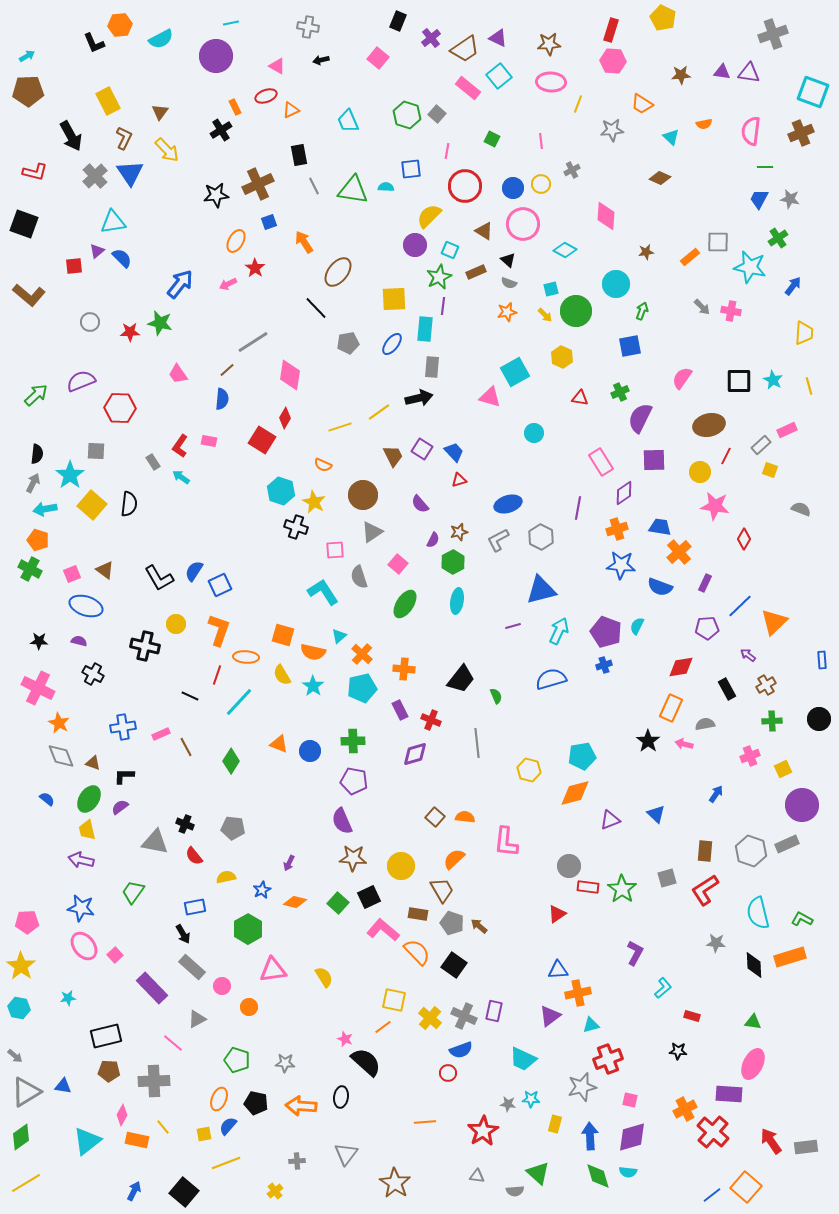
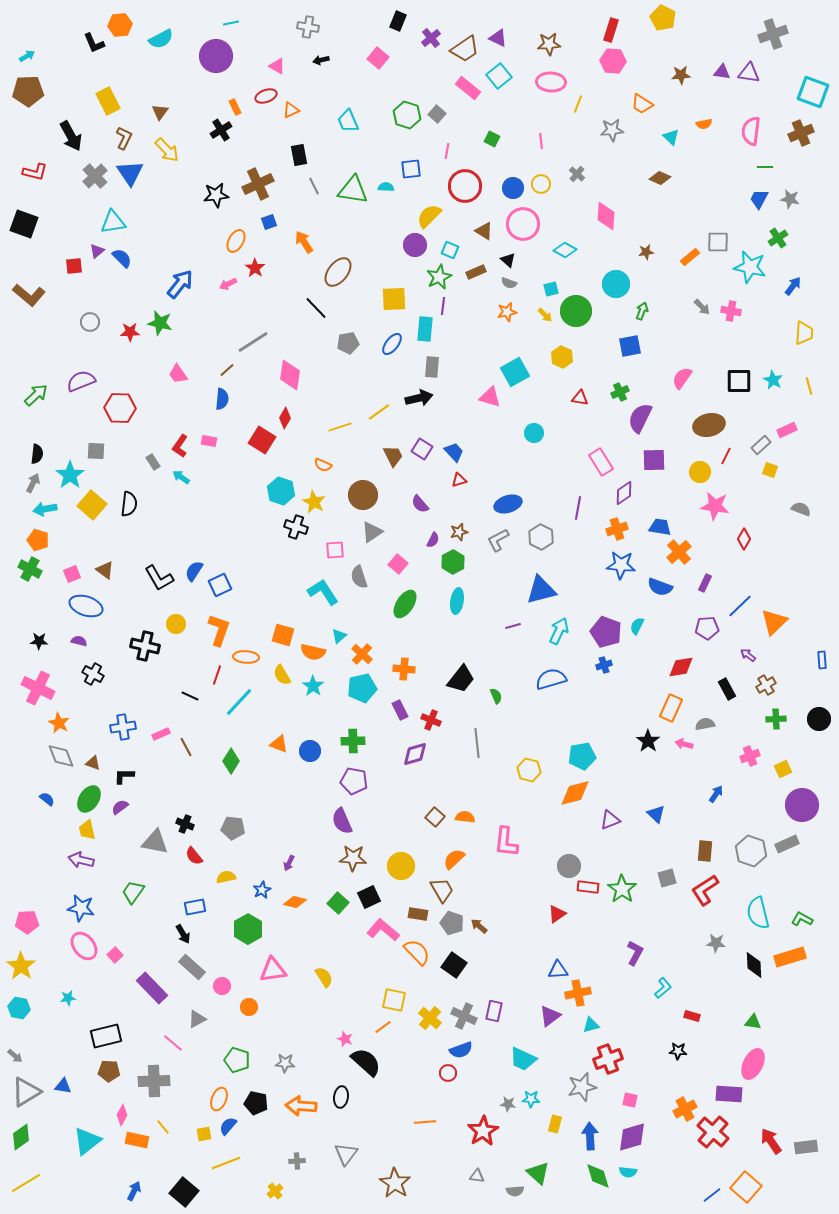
gray cross at (572, 170): moved 5 px right, 4 px down; rotated 21 degrees counterclockwise
green cross at (772, 721): moved 4 px right, 2 px up
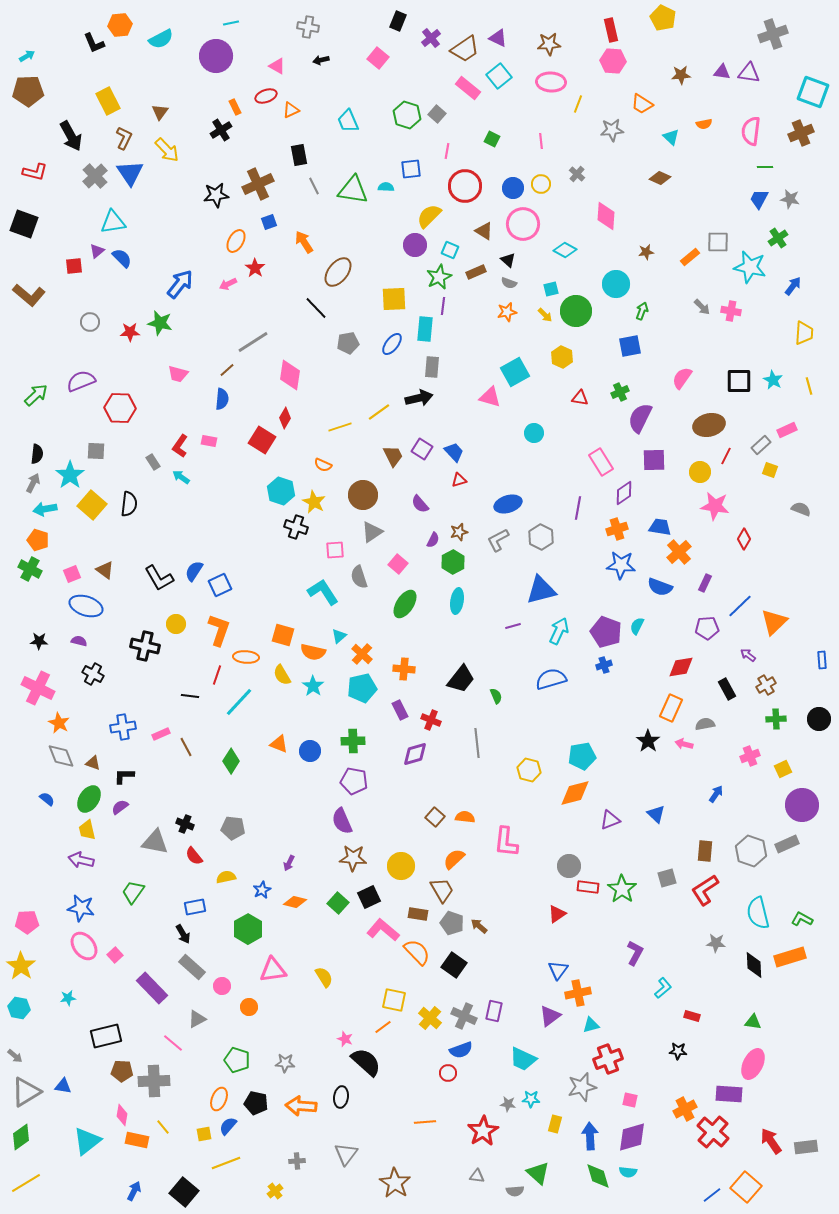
red rectangle at (611, 30): rotated 30 degrees counterclockwise
pink trapezoid at (178, 374): rotated 40 degrees counterclockwise
black line at (190, 696): rotated 18 degrees counterclockwise
blue triangle at (558, 970): rotated 50 degrees counterclockwise
brown pentagon at (109, 1071): moved 13 px right
pink diamond at (122, 1115): rotated 20 degrees counterclockwise
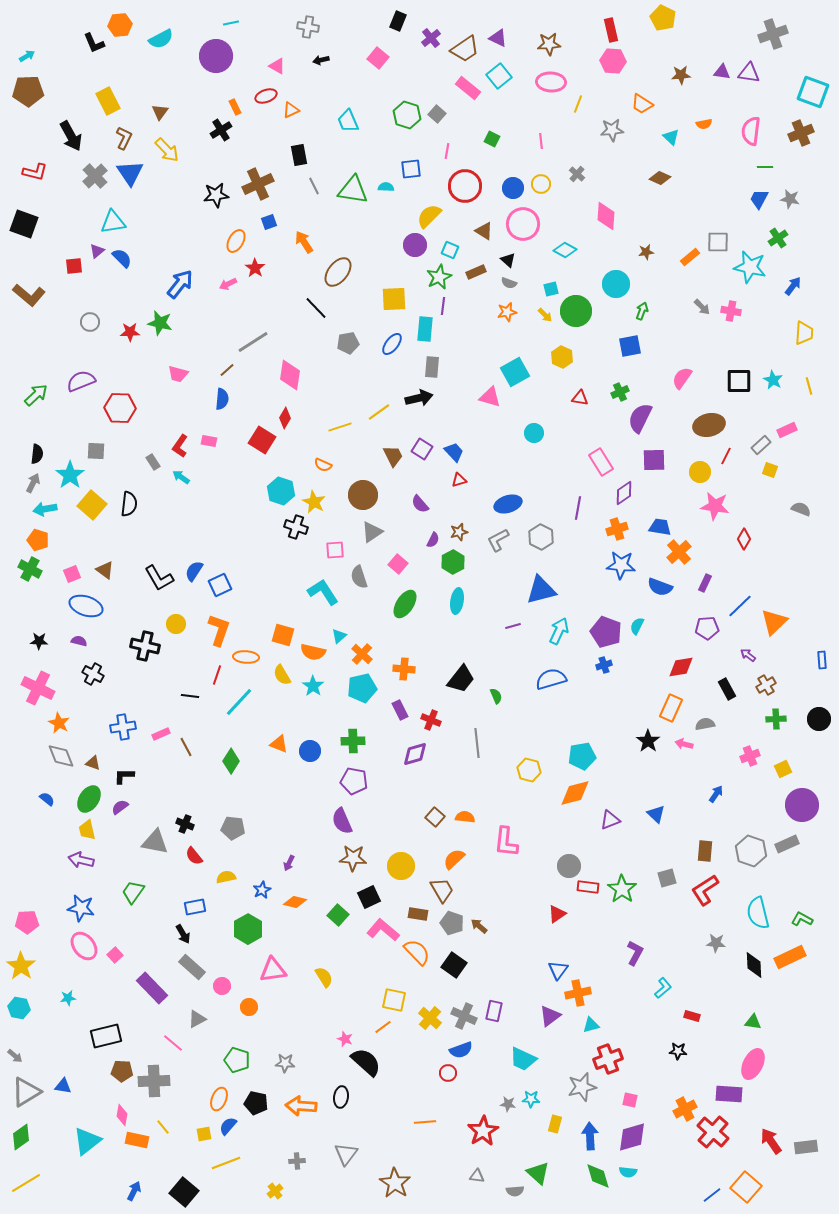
green square at (338, 903): moved 12 px down
orange rectangle at (790, 957): rotated 8 degrees counterclockwise
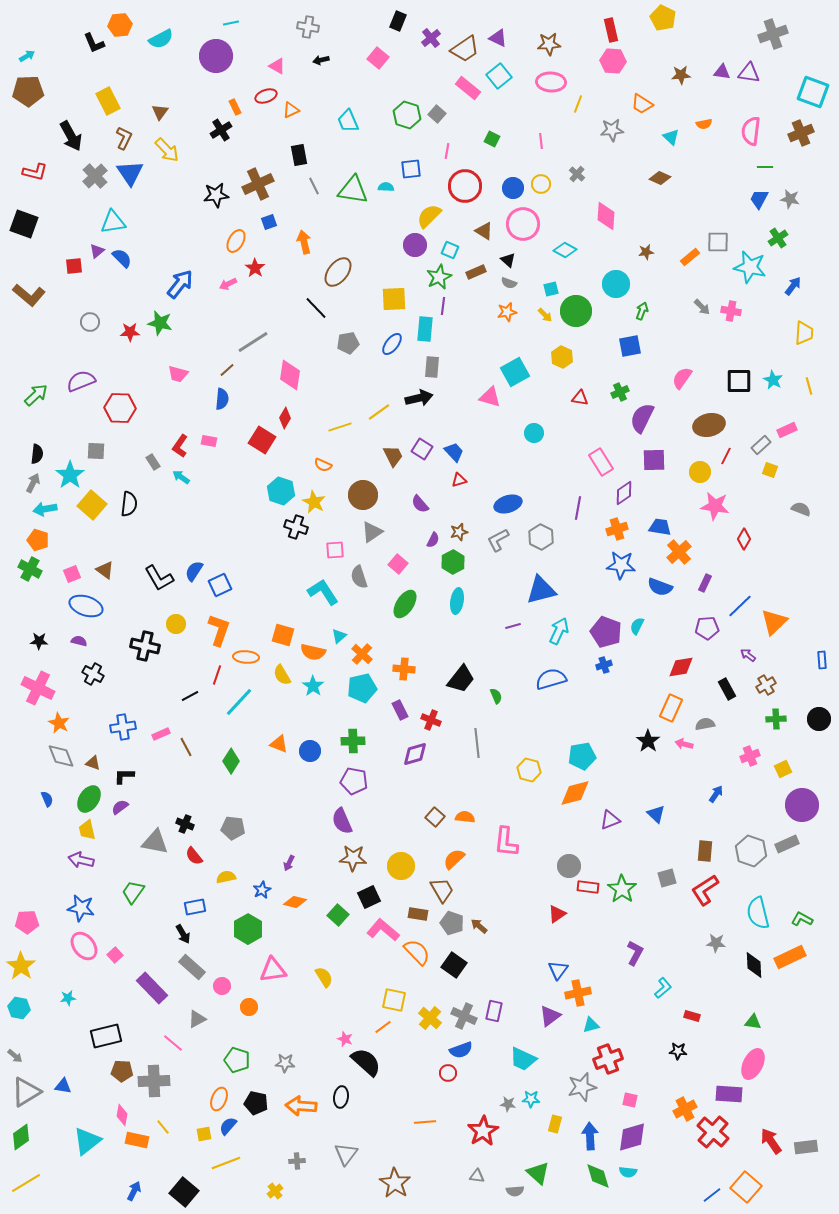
orange arrow at (304, 242): rotated 20 degrees clockwise
purple semicircle at (640, 418): moved 2 px right
black line at (190, 696): rotated 36 degrees counterclockwise
blue semicircle at (47, 799): rotated 28 degrees clockwise
